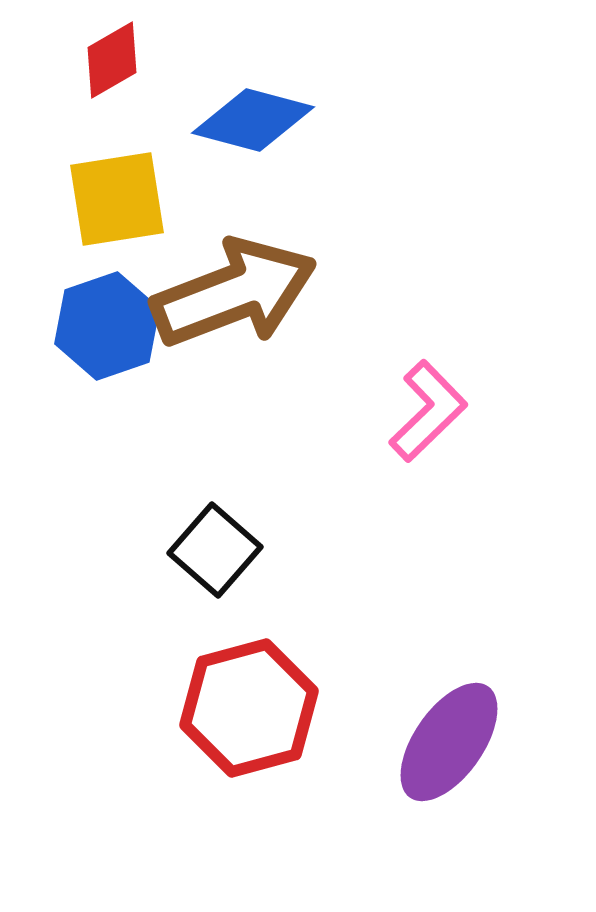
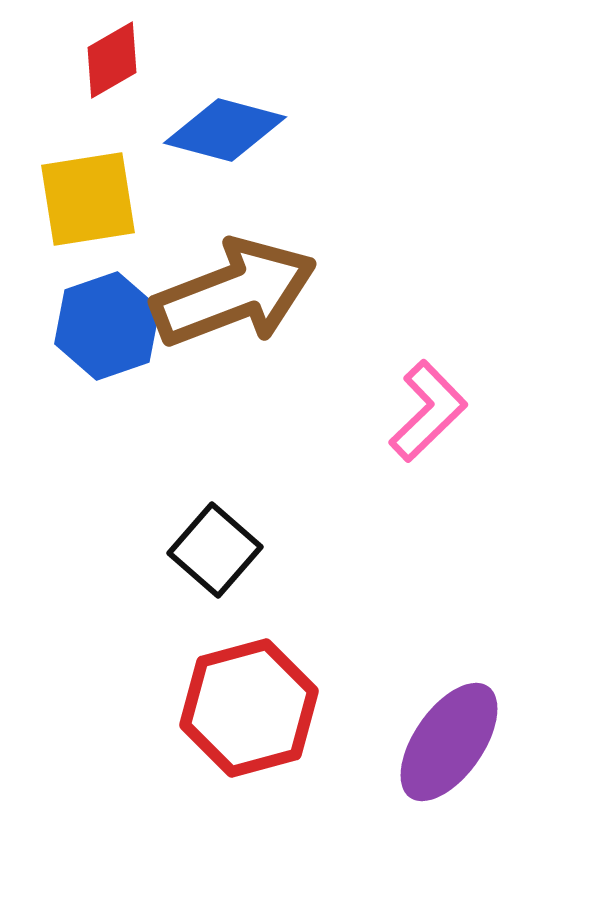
blue diamond: moved 28 px left, 10 px down
yellow square: moved 29 px left
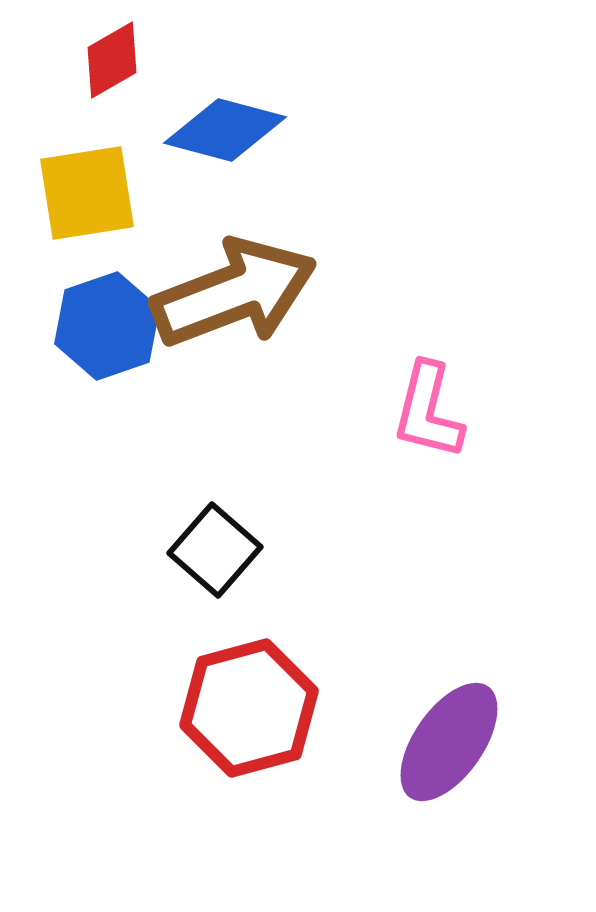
yellow square: moved 1 px left, 6 px up
pink L-shape: rotated 148 degrees clockwise
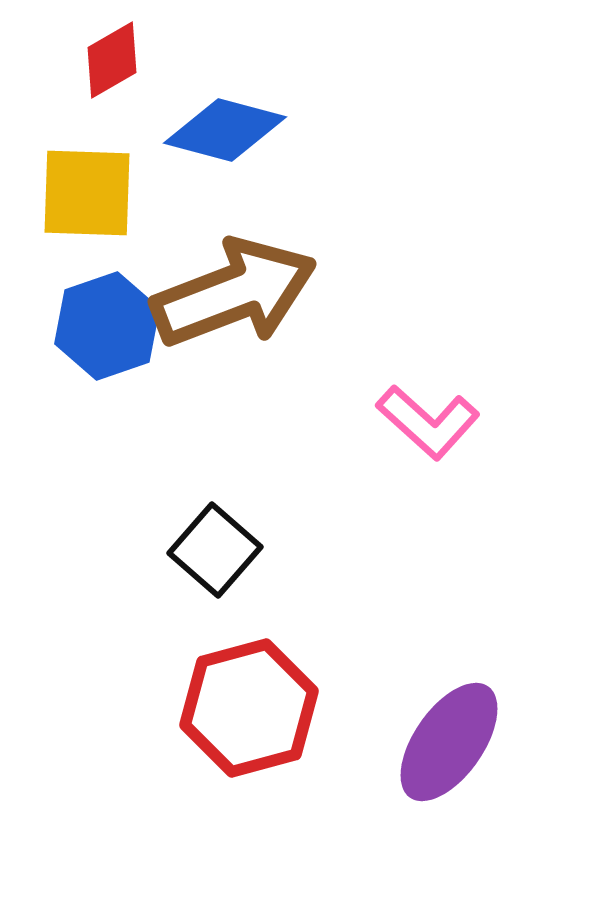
yellow square: rotated 11 degrees clockwise
pink L-shape: moved 11 px down; rotated 62 degrees counterclockwise
